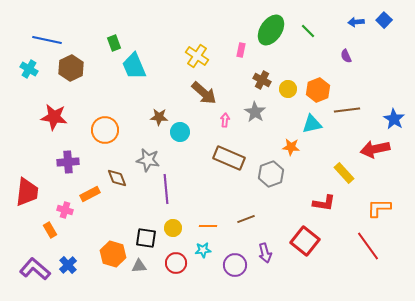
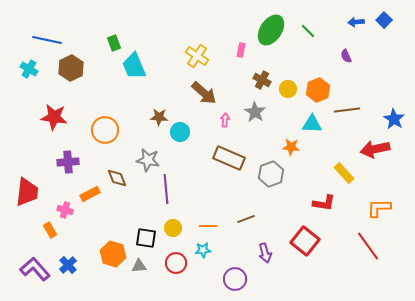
cyan triangle at (312, 124): rotated 15 degrees clockwise
purple circle at (235, 265): moved 14 px down
purple L-shape at (35, 269): rotated 8 degrees clockwise
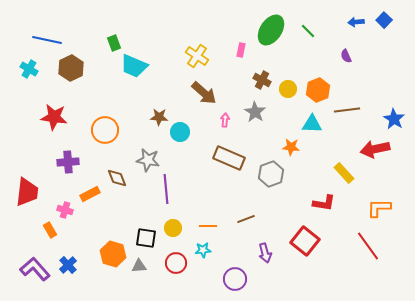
cyan trapezoid at (134, 66): rotated 44 degrees counterclockwise
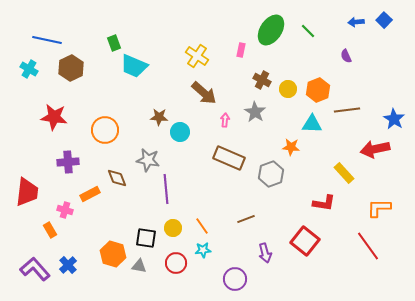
orange line at (208, 226): moved 6 px left; rotated 54 degrees clockwise
gray triangle at (139, 266): rotated 14 degrees clockwise
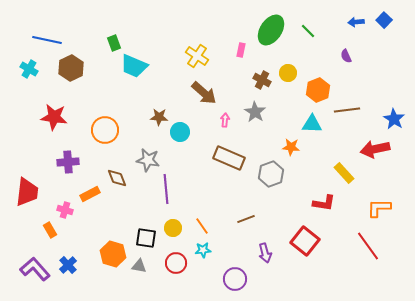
yellow circle at (288, 89): moved 16 px up
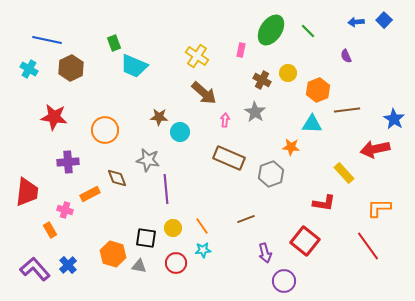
purple circle at (235, 279): moved 49 px right, 2 px down
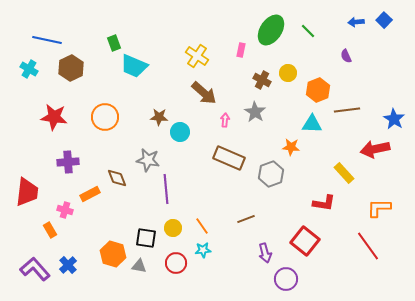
orange circle at (105, 130): moved 13 px up
purple circle at (284, 281): moved 2 px right, 2 px up
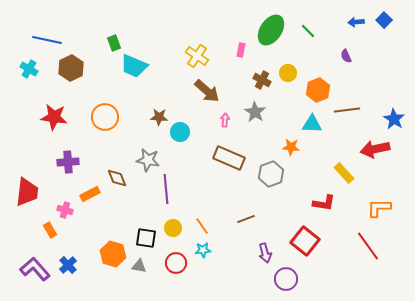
brown arrow at (204, 93): moved 3 px right, 2 px up
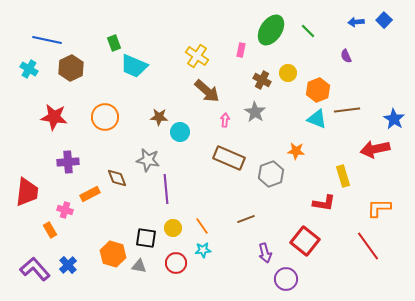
cyan triangle at (312, 124): moved 5 px right, 5 px up; rotated 20 degrees clockwise
orange star at (291, 147): moved 5 px right, 4 px down
yellow rectangle at (344, 173): moved 1 px left, 3 px down; rotated 25 degrees clockwise
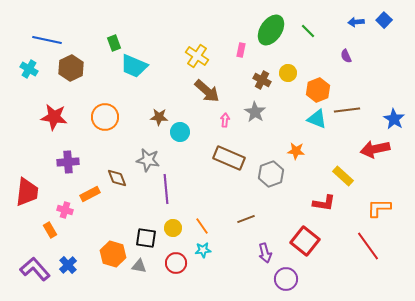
yellow rectangle at (343, 176): rotated 30 degrees counterclockwise
